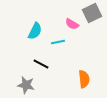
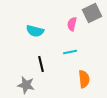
pink semicircle: rotated 72 degrees clockwise
cyan semicircle: rotated 78 degrees clockwise
cyan line: moved 12 px right, 10 px down
black line: rotated 49 degrees clockwise
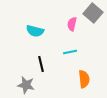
gray square: moved 1 px right; rotated 24 degrees counterclockwise
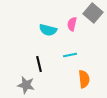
cyan semicircle: moved 13 px right, 1 px up
cyan line: moved 3 px down
black line: moved 2 px left
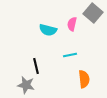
black line: moved 3 px left, 2 px down
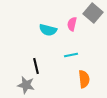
cyan line: moved 1 px right
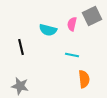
gray square: moved 1 px left, 3 px down; rotated 24 degrees clockwise
cyan line: moved 1 px right; rotated 24 degrees clockwise
black line: moved 15 px left, 19 px up
gray star: moved 6 px left, 1 px down
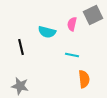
gray square: moved 1 px right, 1 px up
cyan semicircle: moved 1 px left, 2 px down
